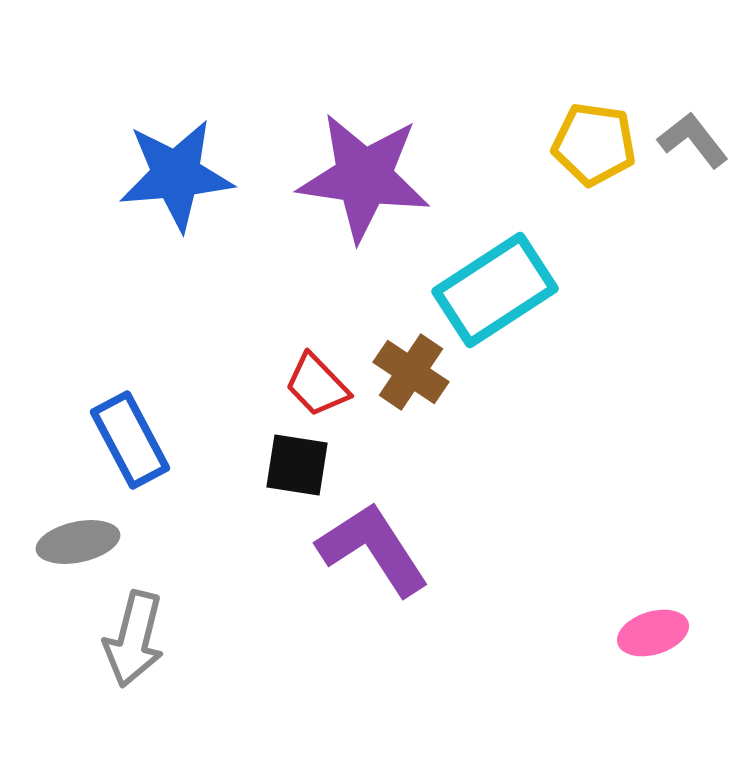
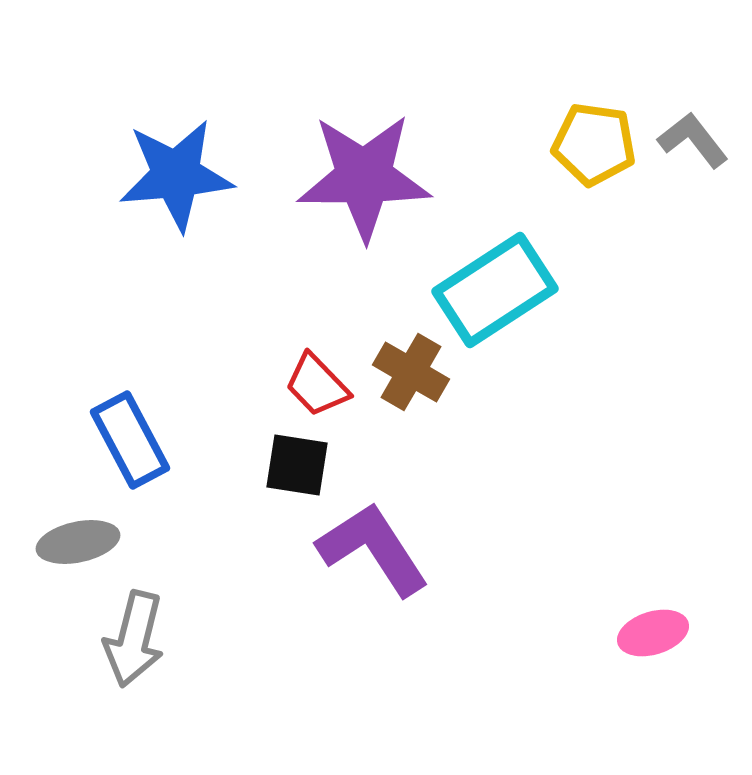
purple star: rotated 8 degrees counterclockwise
brown cross: rotated 4 degrees counterclockwise
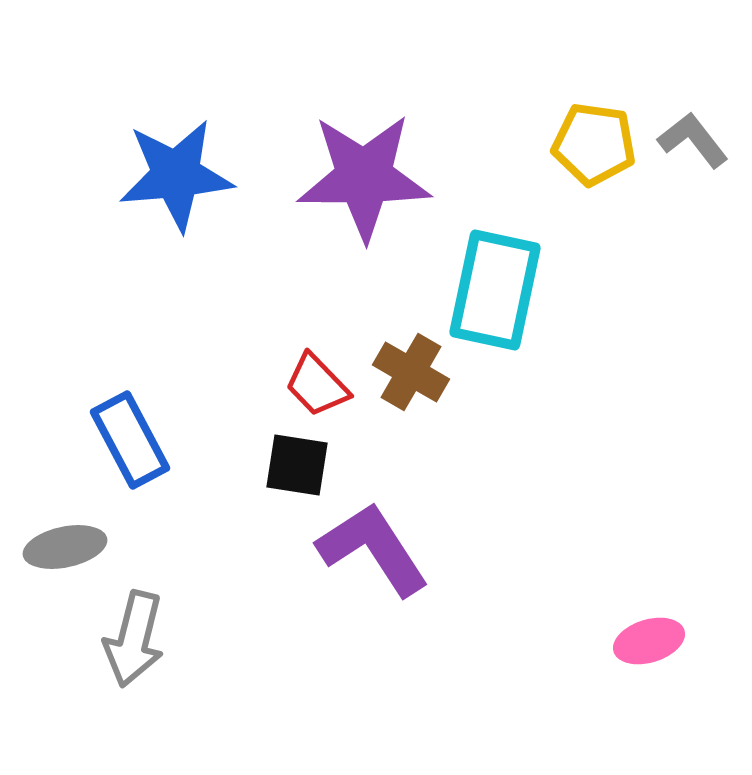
cyan rectangle: rotated 45 degrees counterclockwise
gray ellipse: moved 13 px left, 5 px down
pink ellipse: moved 4 px left, 8 px down
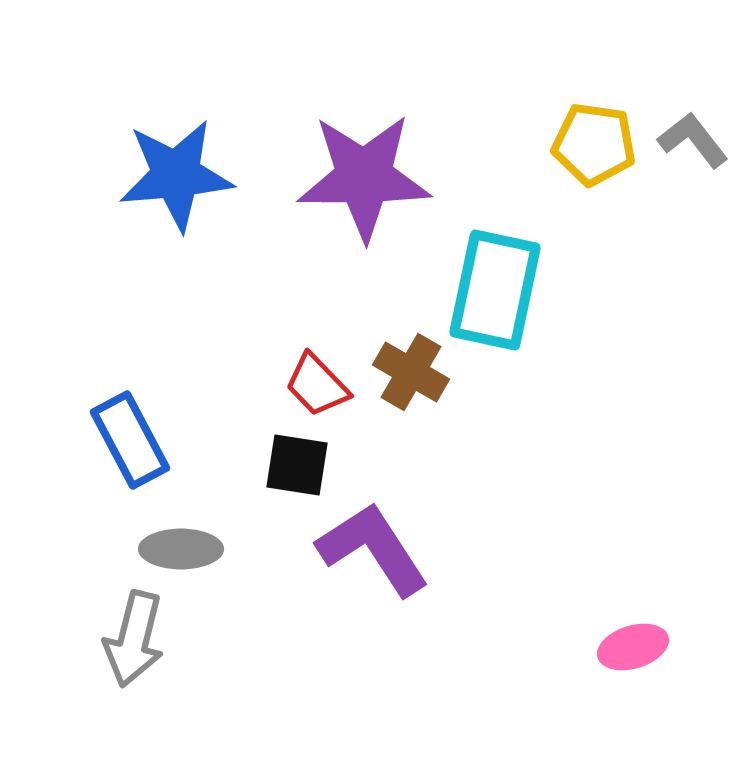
gray ellipse: moved 116 px right, 2 px down; rotated 12 degrees clockwise
pink ellipse: moved 16 px left, 6 px down
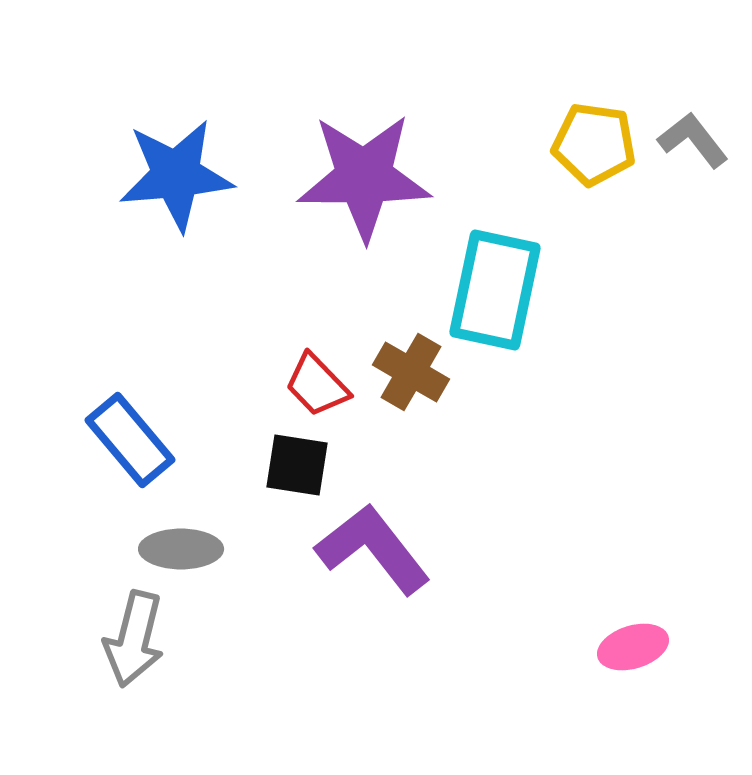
blue rectangle: rotated 12 degrees counterclockwise
purple L-shape: rotated 5 degrees counterclockwise
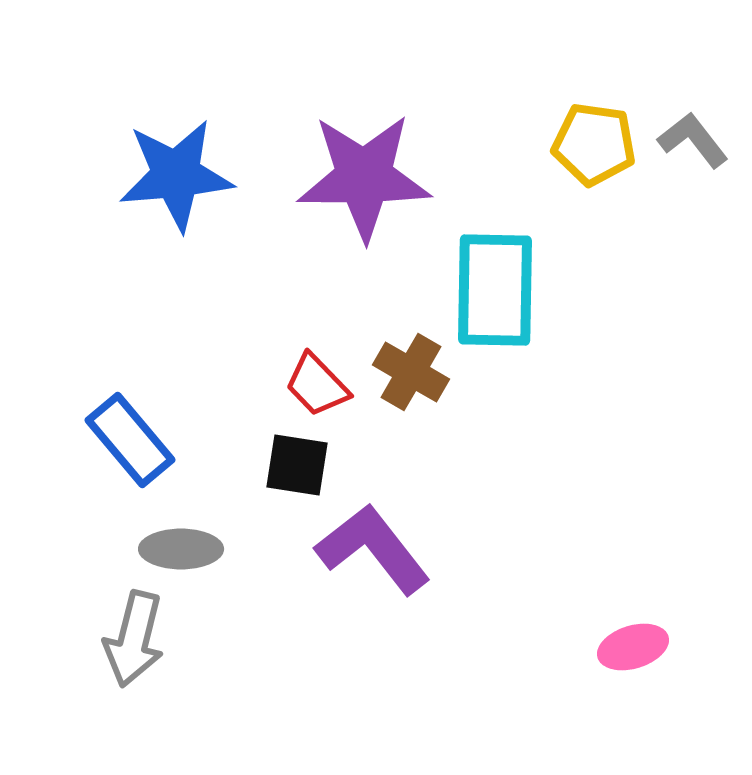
cyan rectangle: rotated 11 degrees counterclockwise
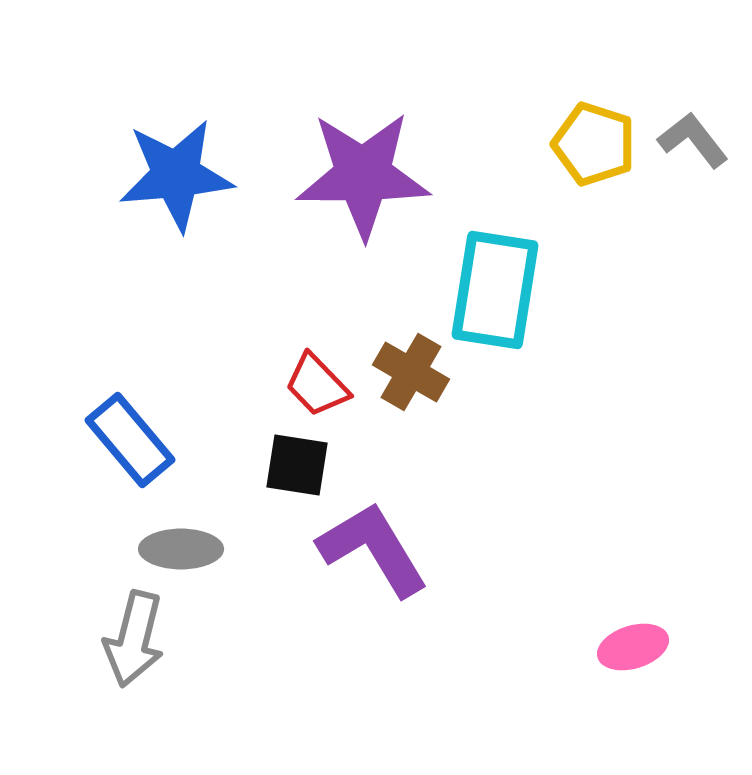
yellow pentagon: rotated 10 degrees clockwise
purple star: moved 1 px left, 2 px up
cyan rectangle: rotated 8 degrees clockwise
purple L-shape: rotated 7 degrees clockwise
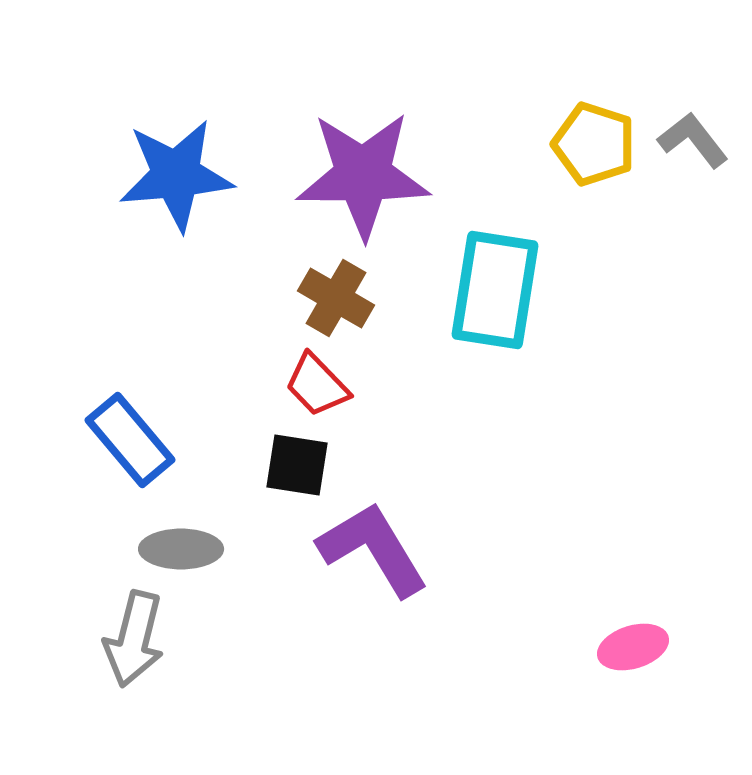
brown cross: moved 75 px left, 74 px up
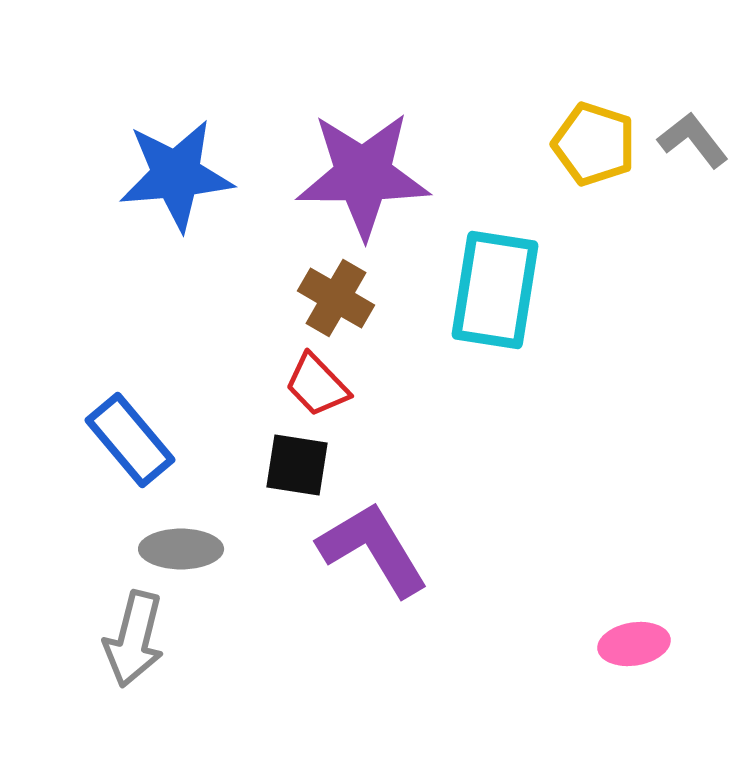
pink ellipse: moved 1 px right, 3 px up; rotated 8 degrees clockwise
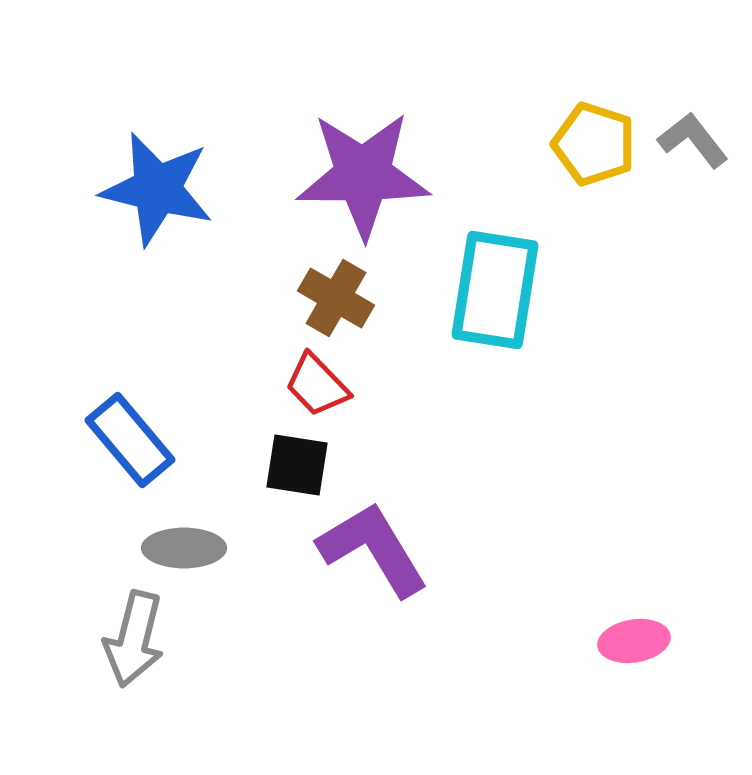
blue star: moved 19 px left, 14 px down; rotated 19 degrees clockwise
gray ellipse: moved 3 px right, 1 px up
pink ellipse: moved 3 px up
